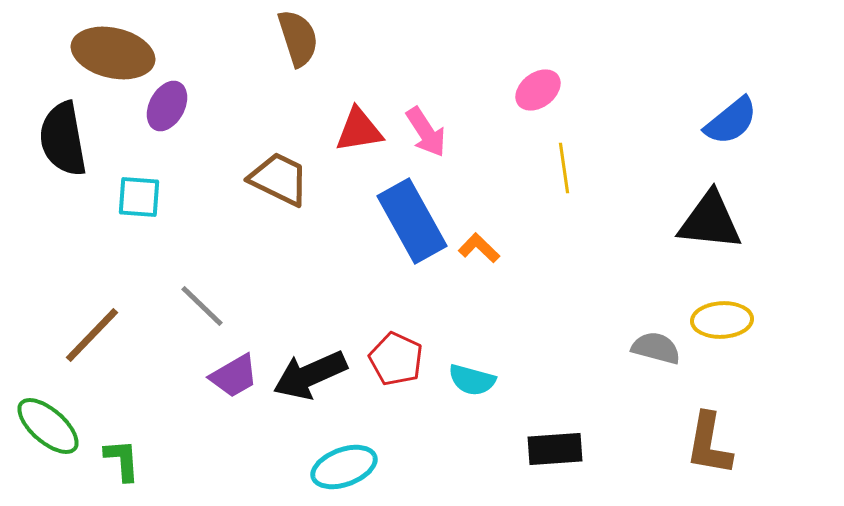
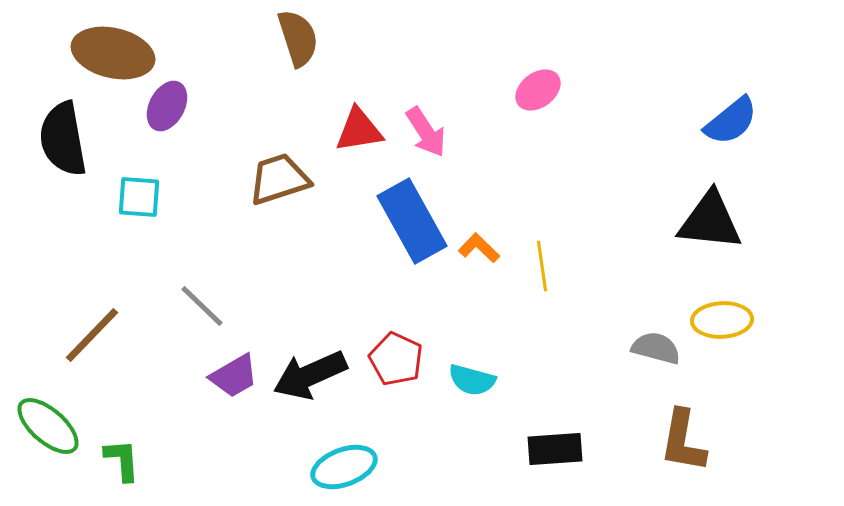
yellow line: moved 22 px left, 98 px down
brown trapezoid: rotated 44 degrees counterclockwise
brown L-shape: moved 26 px left, 3 px up
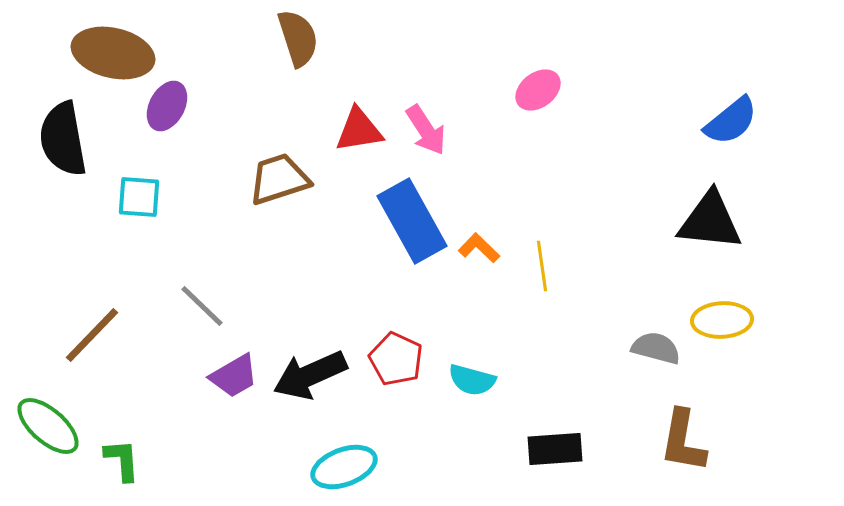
pink arrow: moved 2 px up
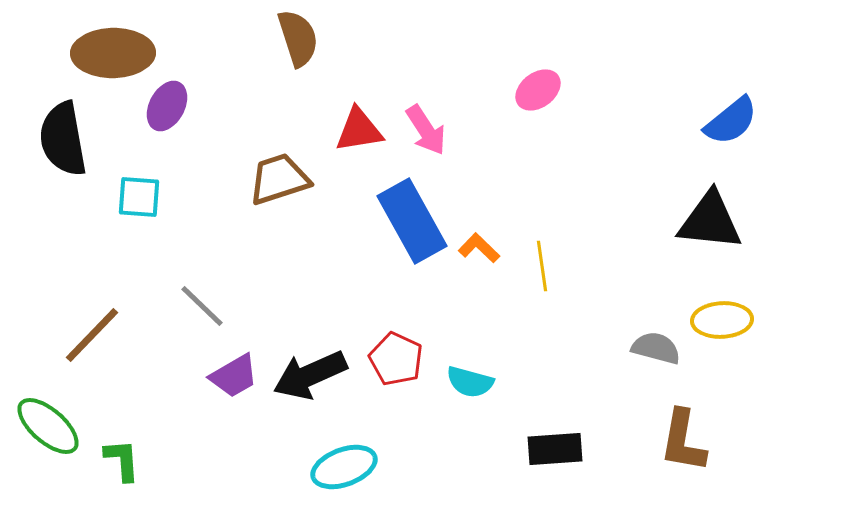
brown ellipse: rotated 14 degrees counterclockwise
cyan semicircle: moved 2 px left, 2 px down
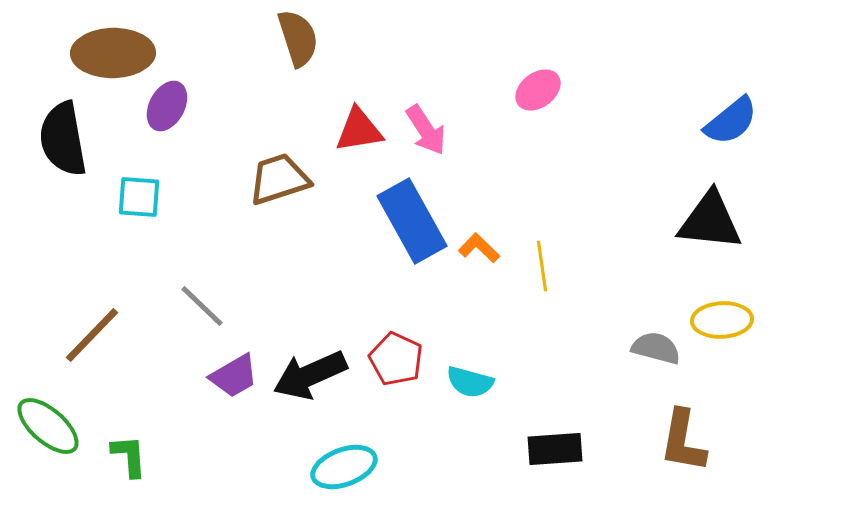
green L-shape: moved 7 px right, 4 px up
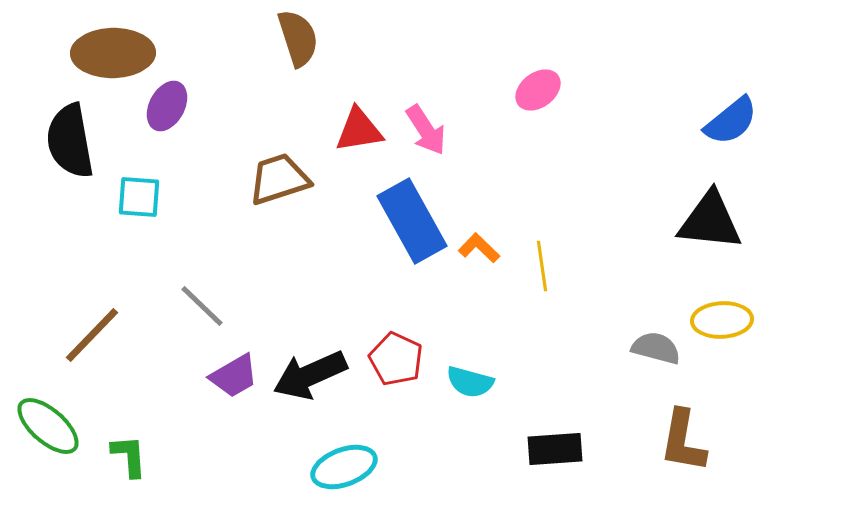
black semicircle: moved 7 px right, 2 px down
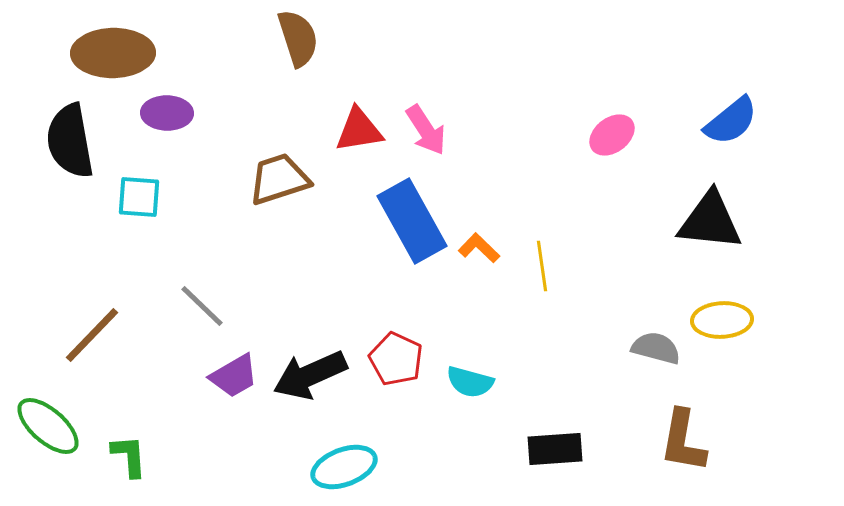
pink ellipse: moved 74 px right, 45 px down
purple ellipse: moved 7 px down; rotated 63 degrees clockwise
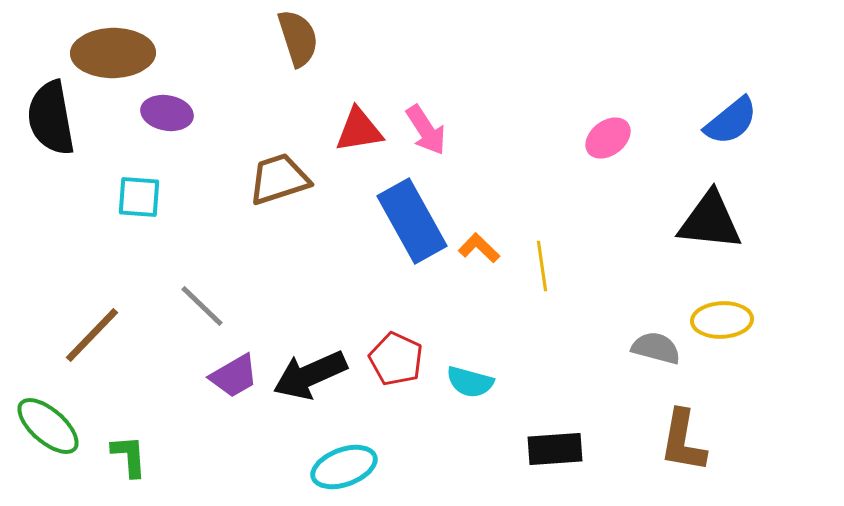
purple ellipse: rotated 9 degrees clockwise
pink ellipse: moved 4 px left, 3 px down
black semicircle: moved 19 px left, 23 px up
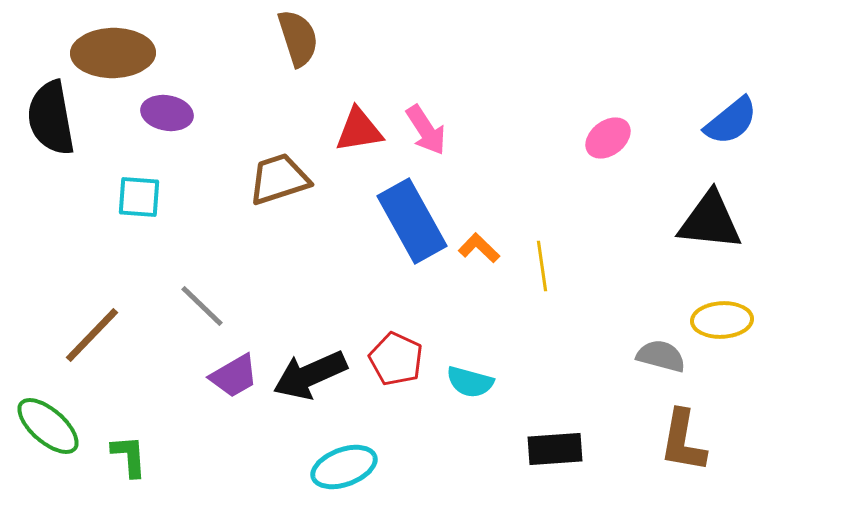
gray semicircle: moved 5 px right, 8 px down
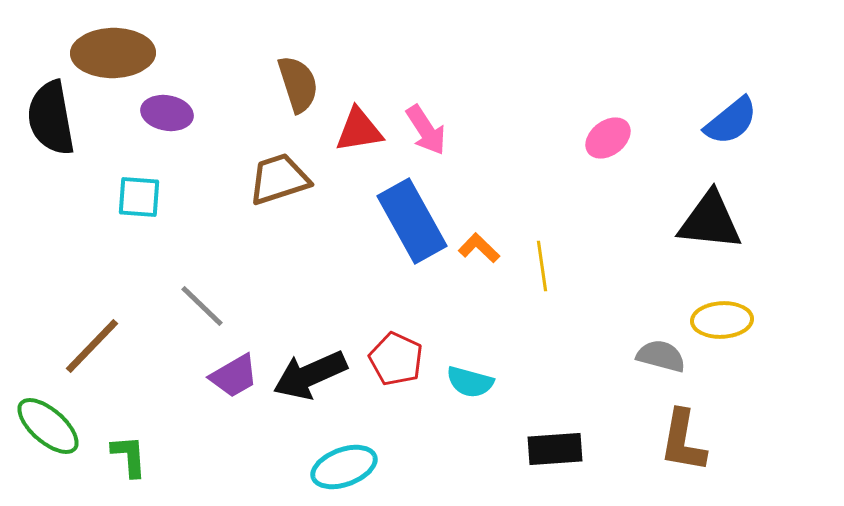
brown semicircle: moved 46 px down
brown line: moved 11 px down
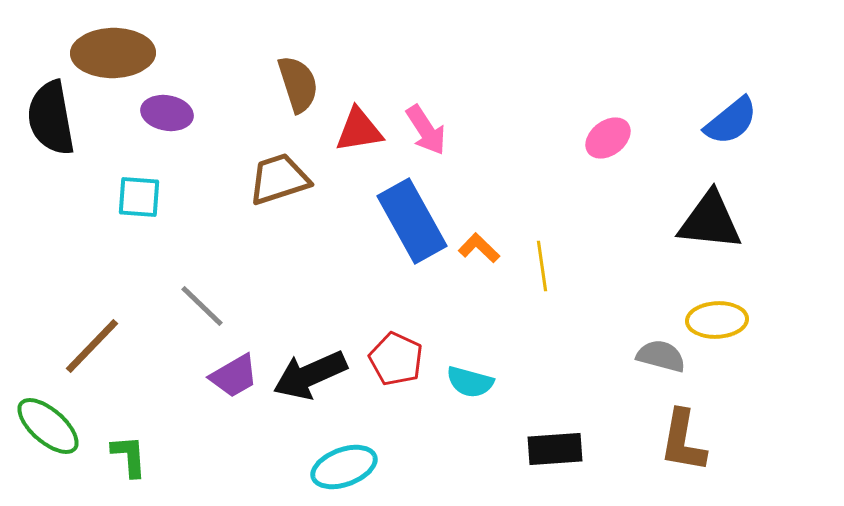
yellow ellipse: moved 5 px left
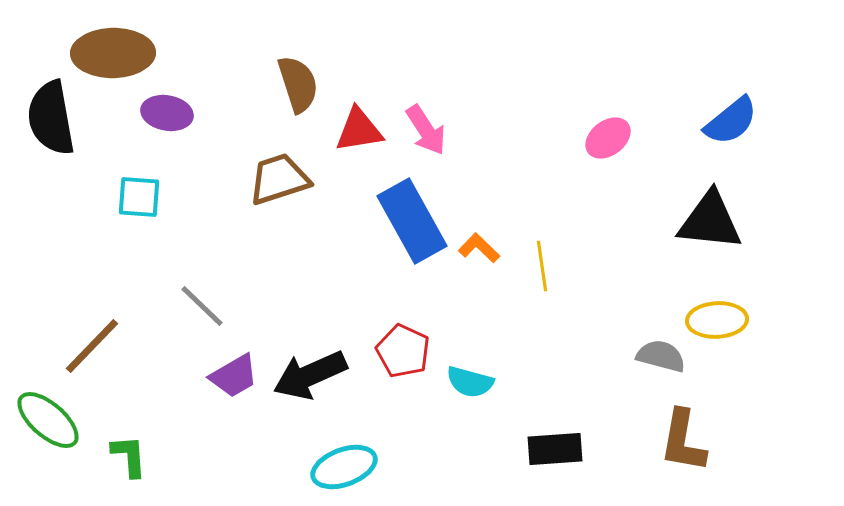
red pentagon: moved 7 px right, 8 px up
green ellipse: moved 6 px up
